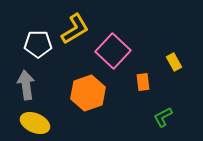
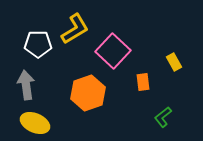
green L-shape: rotated 10 degrees counterclockwise
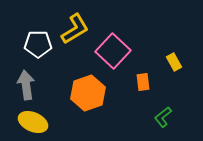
yellow ellipse: moved 2 px left, 1 px up
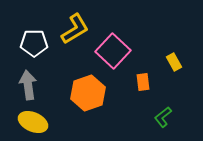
white pentagon: moved 4 px left, 1 px up
gray arrow: moved 2 px right
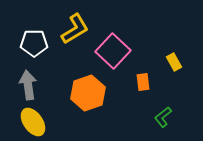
yellow ellipse: rotated 32 degrees clockwise
